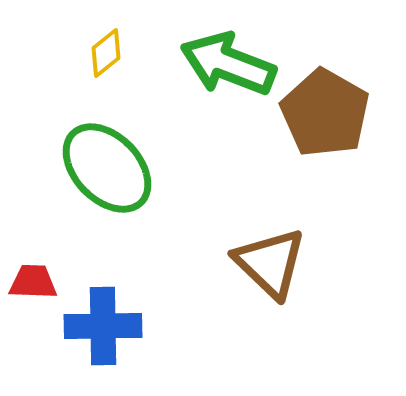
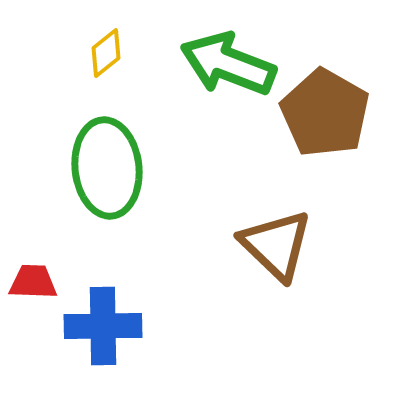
green ellipse: rotated 38 degrees clockwise
brown triangle: moved 6 px right, 18 px up
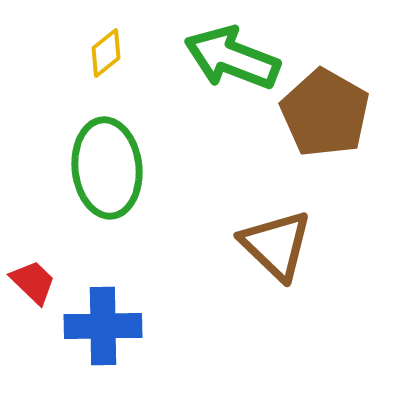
green arrow: moved 4 px right, 6 px up
red trapezoid: rotated 42 degrees clockwise
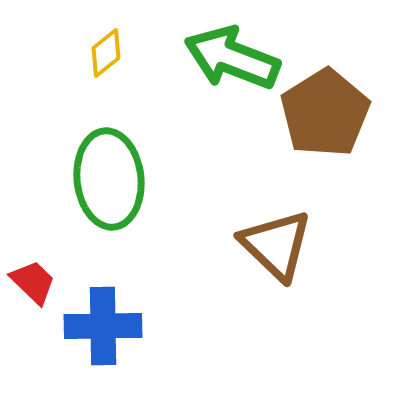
brown pentagon: rotated 10 degrees clockwise
green ellipse: moved 2 px right, 11 px down
